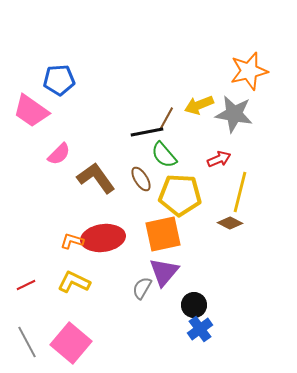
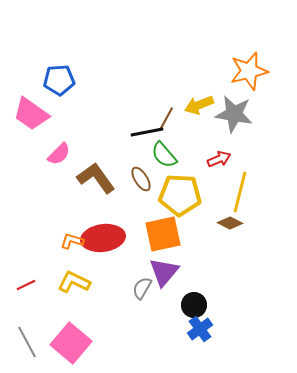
pink trapezoid: moved 3 px down
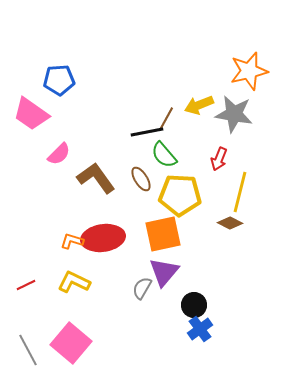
red arrow: rotated 135 degrees clockwise
gray line: moved 1 px right, 8 px down
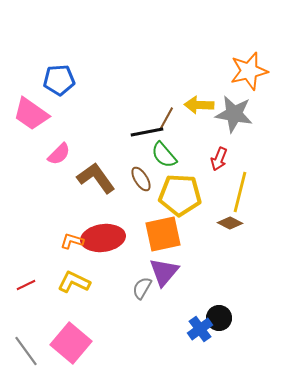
yellow arrow: rotated 24 degrees clockwise
black circle: moved 25 px right, 13 px down
gray line: moved 2 px left, 1 px down; rotated 8 degrees counterclockwise
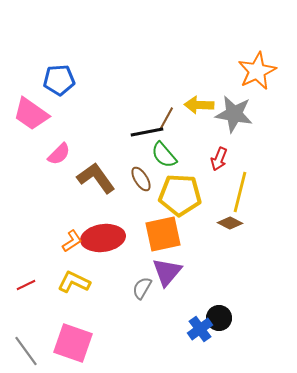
orange star: moved 8 px right; rotated 12 degrees counterclockwise
orange L-shape: rotated 130 degrees clockwise
purple triangle: moved 3 px right
pink square: moved 2 px right; rotated 21 degrees counterclockwise
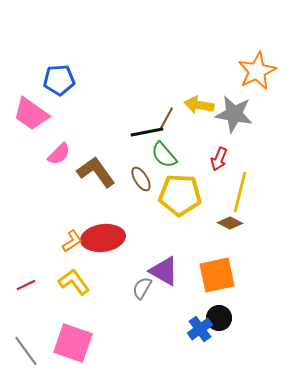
yellow arrow: rotated 8 degrees clockwise
brown L-shape: moved 6 px up
orange square: moved 54 px right, 41 px down
purple triangle: moved 3 px left, 1 px up; rotated 40 degrees counterclockwise
yellow L-shape: rotated 28 degrees clockwise
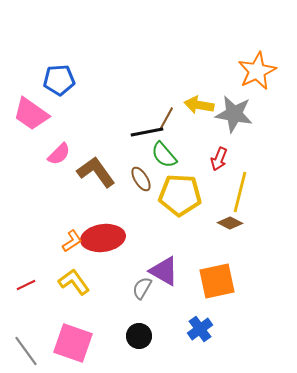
orange square: moved 6 px down
black circle: moved 80 px left, 18 px down
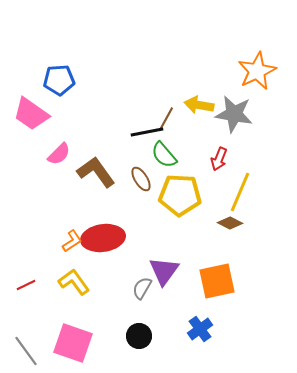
yellow line: rotated 9 degrees clockwise
purple triangle: rotated 36 degrees clockwise
